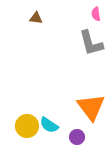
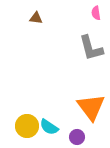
pink semicircle: moved 1 px up
gray L-shape: moved 5 px down
cyan semicircle: moved 2 px down
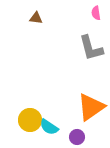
orange triangle: rotated 32 degrees clockwise
yellow circle: moved 3 px right, 6 px up
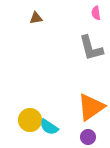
brown triangle: rotated 16 degrees counterclockwise
purple circle: moved 11 px right
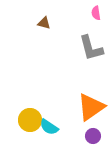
brown triangle: moved 8 px right, 5 px down; rotated 24 degrees clockwise
purple circle: moved 5 px right, 1 px up
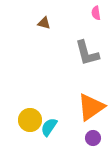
gray L-shape: moved 4 px left, 5 px down
cyan semicircle: rotated 90 degrees clockwise
purple circle: moved 2 px down
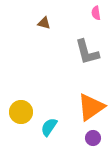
gray L-shape: moved 1 px up
yellow circle: moved 9 px left, 8 px up
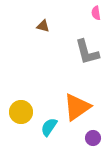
brown triangle: moved 1 px left, 3 px down
orange triangle: moved 14 px left
